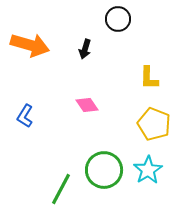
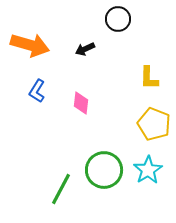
black arrow: rotated 48 degrees clockwise
pink diamond: moved 6 px left, 2 px up; rotated 40 degrees clockwise
blue L-shape: moved 12 px right, 25 px up
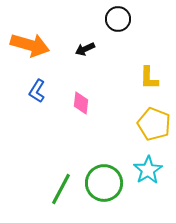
green circle: moved 13 px down
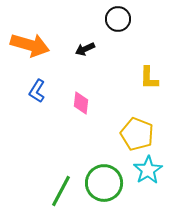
yellow pentagon: moved 17 px left, 10 px down
green line: moved 2 px down
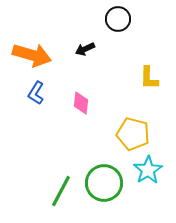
orange arrow: moved 2 px right, 10 px down
blue L-shape: moved 1 px left, 2 px down
yellow pentagon: moved 4 px left; rotated 8 degrees counterclockwise
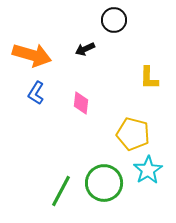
black circle: moved 4 px left, 1 px down
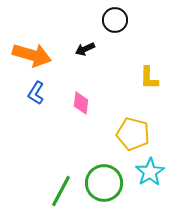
black circle: moved 1 px right
cyan star: moved 2 px right, 2 px down
